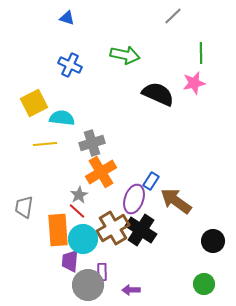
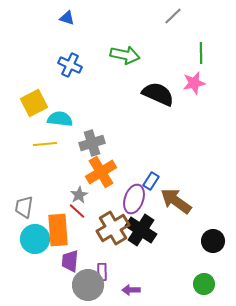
cyan semicircle: moved 2 px left, 1 px down
cyan circle: moved 48 px left
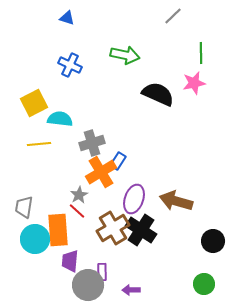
yellow line: moved 6 px left
blue rectangle: moved 33 px left, 20 px up
brown arrow: rotated 20 degrees counterclockwise
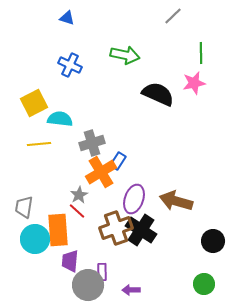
brown cross: moved 3 px right; rotated 12 degrees clockwise
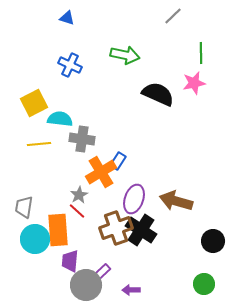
gray cross: moved 10 px left, 4 px up; rotated 25 degrees clockwise
purple rectangle: rotated 48 degrees clockwise
gray circle: moved 2 px left
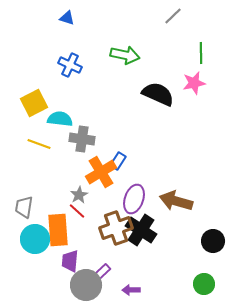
yellow line: rotated 25 degrees clockwise
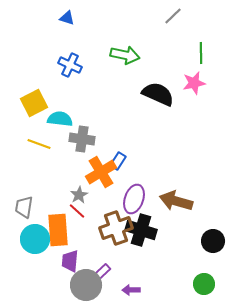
black cross: rotated 16 degrees counterclockwise
